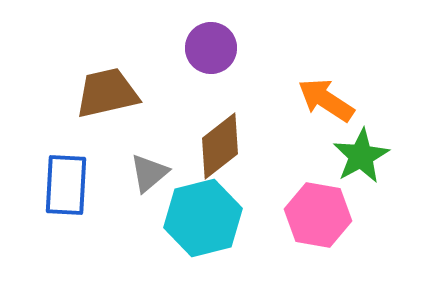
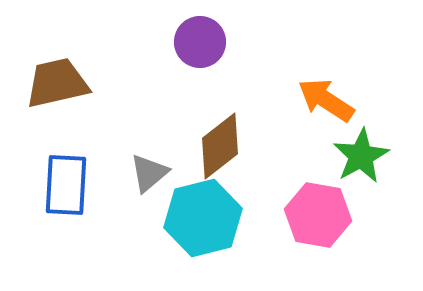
purple circle: moved 11 px left, 6 px up
brown trapezoid: moved 50 px left, 10 px up
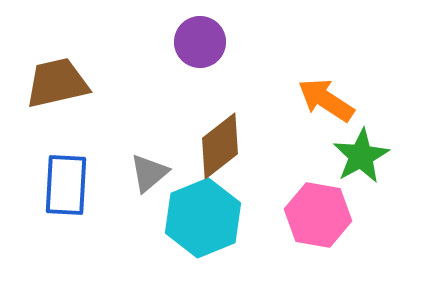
cyan hexagon: rotated 8 degrees counterclockwise
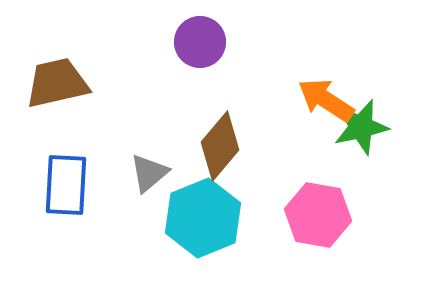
brown diamond: rotated 12 degrees counterclockwise
green star: moved 29 px up; rotated 16 degrees clockwise
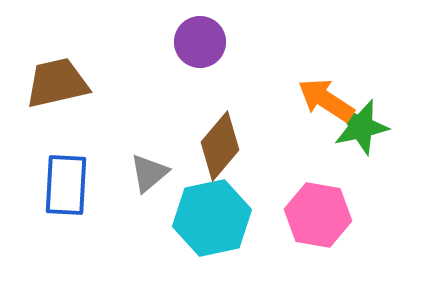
cyan hexagon: moved 9 px right; rotated 10 degrees clockwise
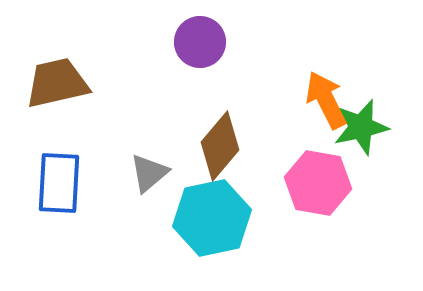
orange arrow: rotated 30 degrees clockwise
blue rectangle: moved 7 px left, 2 px up
pink hexagon: moved 32 px up
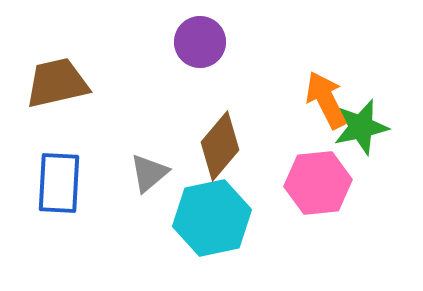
pink hexagon: rotated 16 degrees counterclockwise
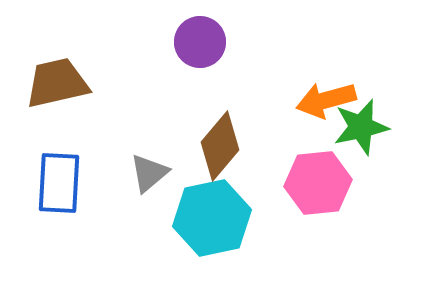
orange arrow: rotated 78 degrees counterclockwise
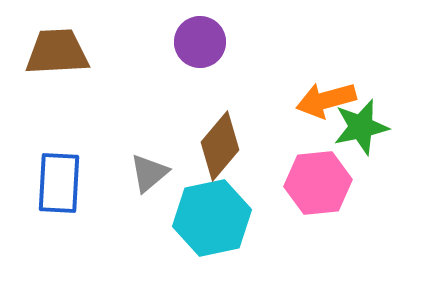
brown trapezoid: moved 31 px up; rotated 10 degrees clockwise
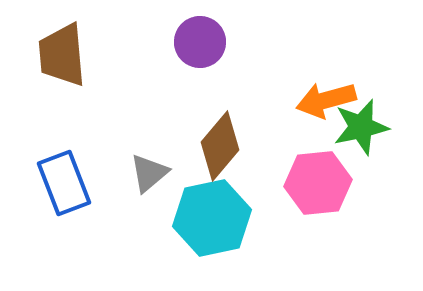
brown trapezoid: moved 5 px right, 3 px down; rotated 92 degrees counterclockwise
blue rectangle: moved 5 px right; rotated 24 degrees counterclockwise
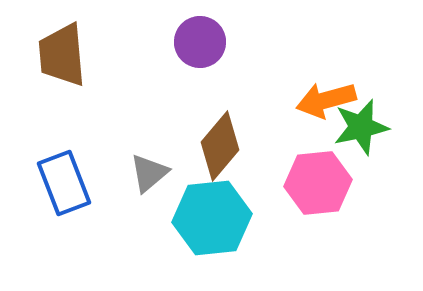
cyan hexagon: rotated 6 degrees clockwise
